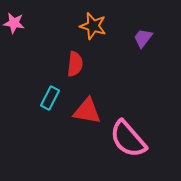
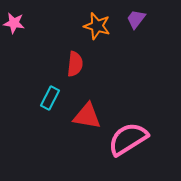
orange star: moved 4 px right
purple trapezoid: moved 7 px left, 19 px up
red triangle: moved 5 px down
pink semicircle: rotated 99 degrees clockwise
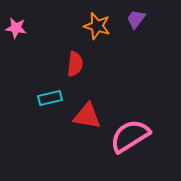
pink star: moved 2 px right, 5 px down
cyan rectangle: rotated 50 degrees clockwise
pink semicircle: moved 2 px right, 3 px up
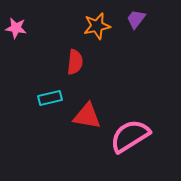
orange star: rotated 28 degrees counterclockwise
red semicircle: moved 2 px up
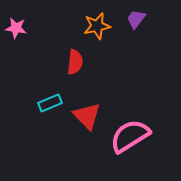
cyan rectangle: moved 5 px down; rotated 10 degrees counterclockwise
red triangle: rotated 36 degrees clockwise
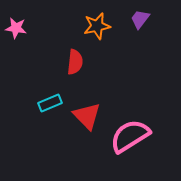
purple trapezoid: moved 4 px right
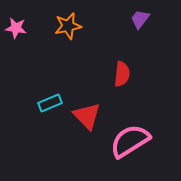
orange star: moved 29 px left
red semicircle: moved 47 px right, 12 px down
pink semicircle: moved 5 px down
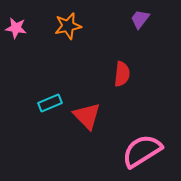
pink semicircle: moved 12 px right, 10 px down
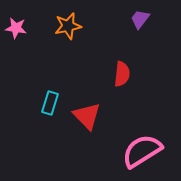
cyan rectangle: rotated 50 degrees counterclockwise
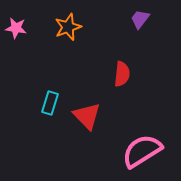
orange star: moved 1 px down; rotated 8 degrees counterclockwise
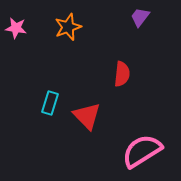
purple trapezoid: moved 2 px up
